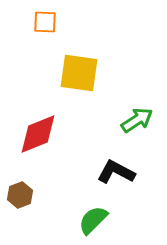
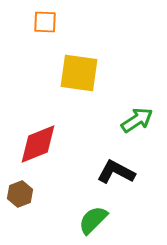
red diamond: moved 10 px down
brown hexagon: moved 1 px up
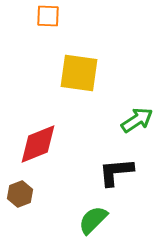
orange square: moved 3 px right, 6 px up
black L-shape: rotated 33 degrees counterclockwise
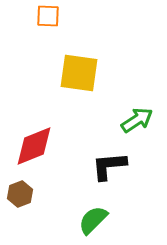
red diamond: moved 4 px left, 2 px down
black L-shape: moved 7 px left, 6 px up
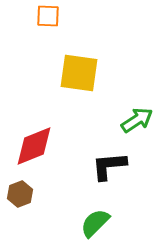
green semicircle: moved 2 px right, 3 px down
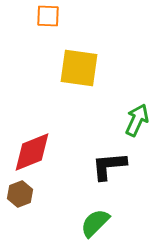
yellow square: moved 5 px up
green arrow: rotated 32 degrees counterclockwise
red diamond: moved 2 px left, 6 px down
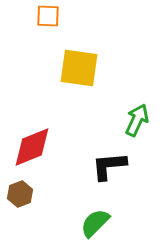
red diamond: moved 5 px up
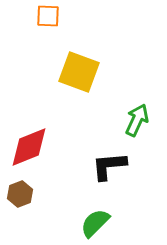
yellow square: moved 4 px down; rotated 12 degrees clockwise
red diamond: moved 3 px left
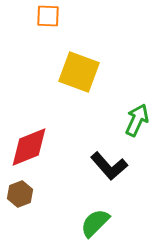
black L-shape: rotated 126 degrees counterclockwise
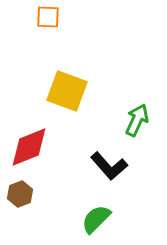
orange square: moved 1 px down
yellow square: moved 12 px left, 19 px down
green semicircle: moved 1 px right, 4 px up
